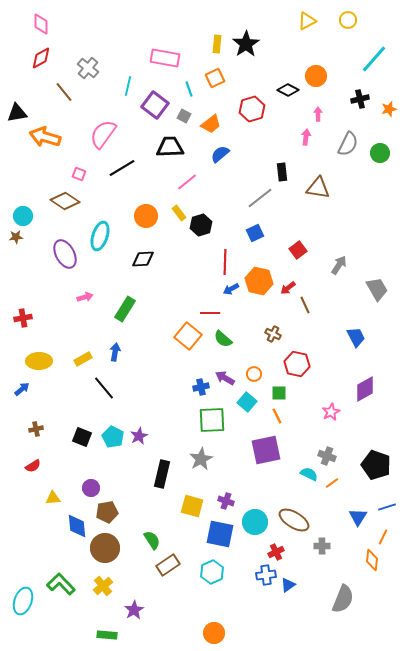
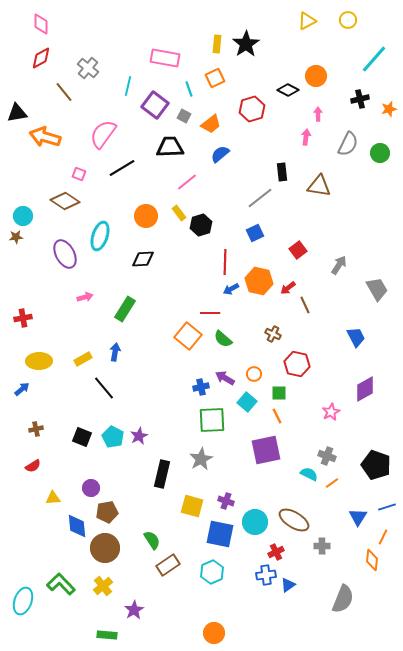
brown triangle at (318, 188): moved 1 px right, 2 px up
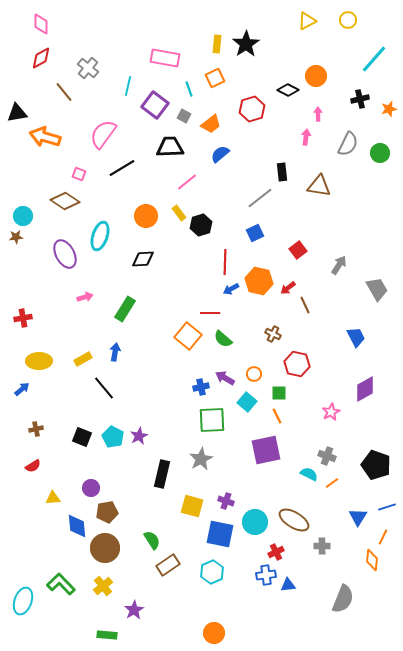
blue triangle at (288, 585): rotated 28 degrees clockwise
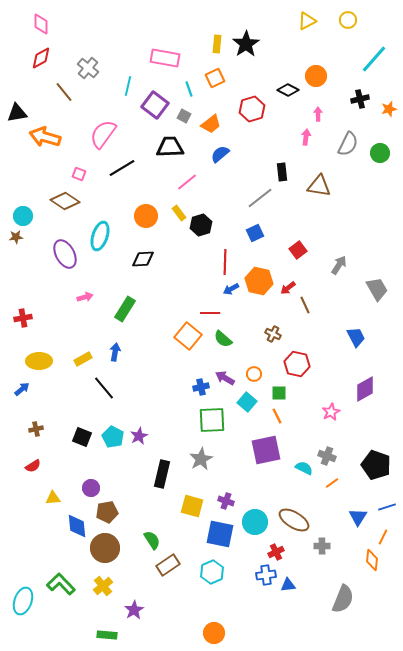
cyan semicircle at (309, 474): moved 5 px left, 6 px up
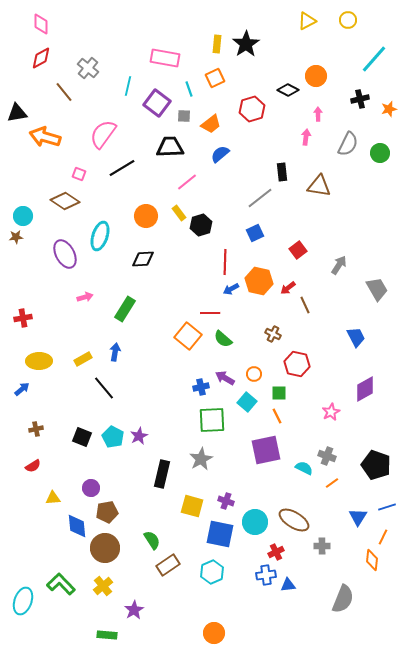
purple square at (155, 105): moved 2 px right, 2 px up
gray square at (184, 116): rotated 24 degrees counterclockwise
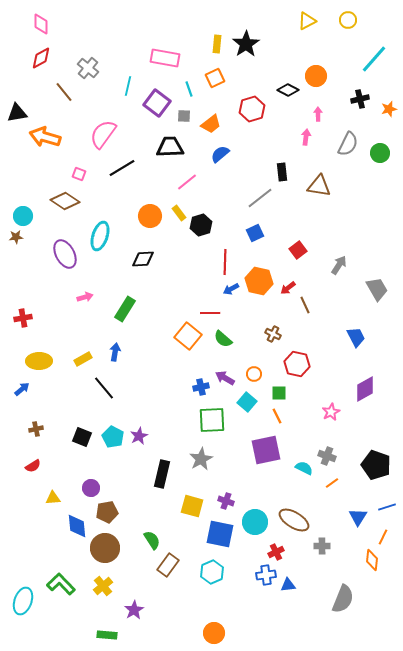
orange circle at (146, 216): moved 4 px right
brown rectangle at (168, 565): rotated 20 degrees counterclockwise
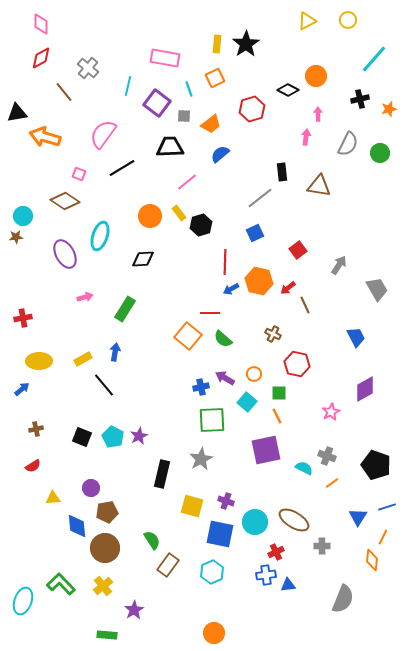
black line at (104, 388): moved 3 px up
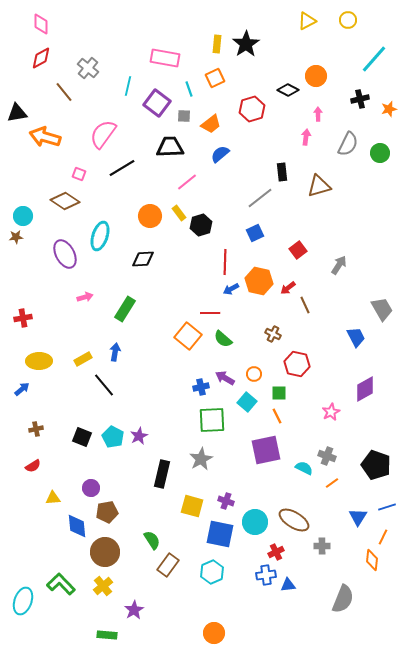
brown triangle at (319, 186): rotated 25 degrees counterclockwise
gray trapezoid at (377, 289): moved 5 px right, 20 px down
brown circle at (105, 548): moved 4 px down
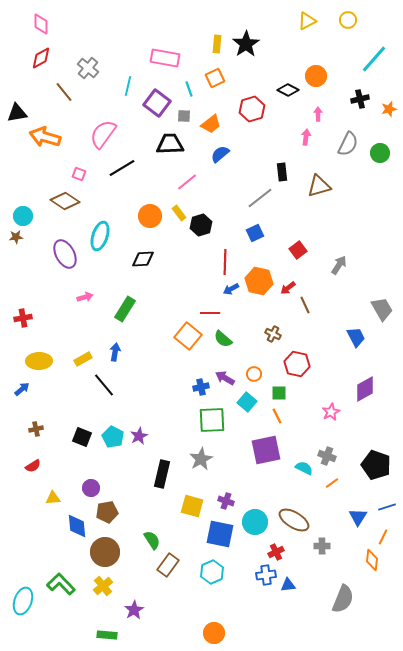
black trapezoid at (170, 147): moved 3 px up
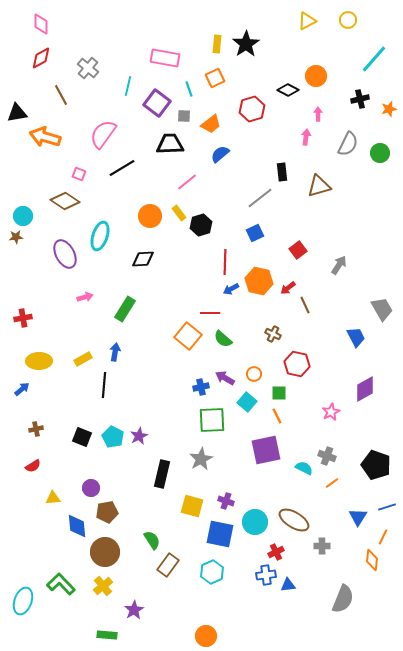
brown line at (64, 92): moved 3 px left, 3 px down; rotated 10 degrees clockwise
black line at (104, 385): rotated 45 degrees clockwise
orange circle at (214, 633): moved 8 px left, 3 px down
